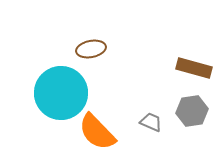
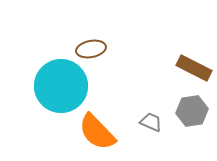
brown rectangle: rotated 12 degrees clockwise
cyan circle: moved 7 px up
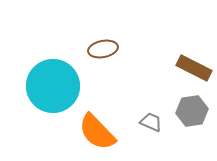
brown ellipse: moved 12 px right
cyan circle: moved 8 px left
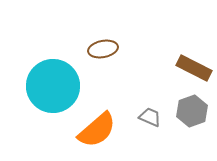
gray hexagon: rotated 12 degrees counterclockwise
gray trapezoid: moved 1 px left, 5 px up
orange semicircle: moved 2 px up; rotated 87 degrees counterclockwise
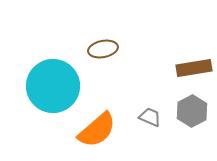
brown rectangle: rotated 36 degrees counterclockwise
gray hexagon: rotated 8 degrees counterclockwise
